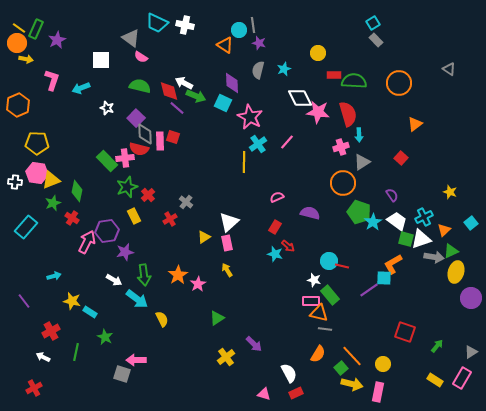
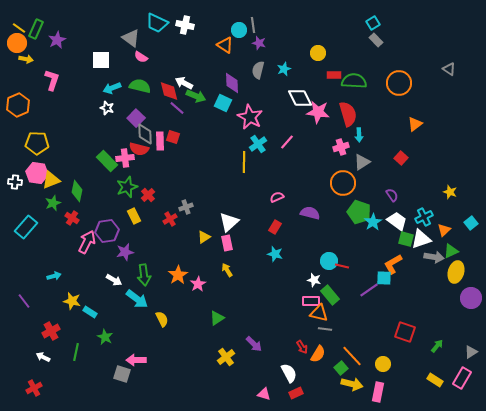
cyan arrow at (81, 88): moved 31 px right
gray cross at (186, 202): moved 5 px down; rotated 32 degrees clockwise
red arrow at (288, 246): moved 14 px right, 101 px down; rotated 16 degrees clockwise
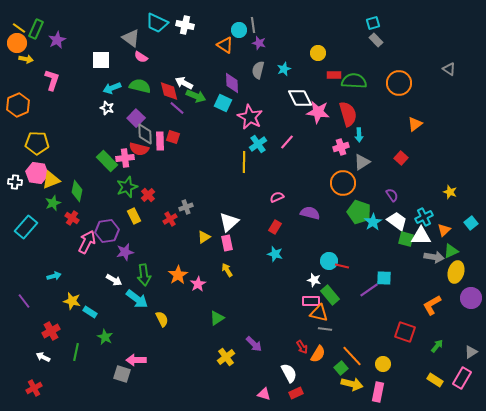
cyan square at (373, 23): rotated 16 degrees clockwise
white triangle at (421, 239): moved 3 px up; rotated 20 degrees clockwise
orange L-shape at (393, 264): moved 39 px right, 41 px down
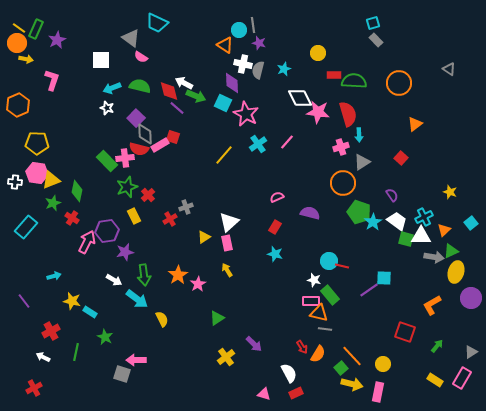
white cross at (185, 25): moved 58 px right, 39 px down
pink star at (250, 117): moved 4 px left, 3 px up
pink rectangle at (160, 141): moved 4 px down; rotated 60 degrees clockwise
yellow line at (244, 162): moved 20 px left, 7 px up; rotated 40 degrees clockwise
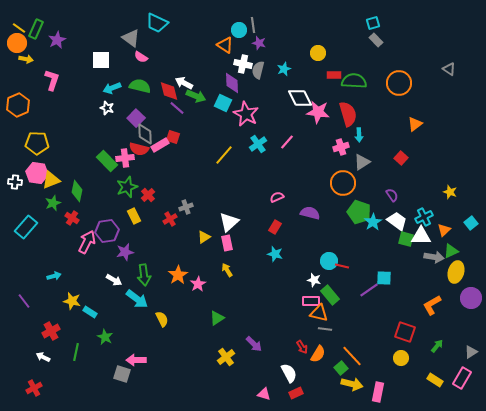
yellow circle at (383, 364): moved 18 px right, 6 px up
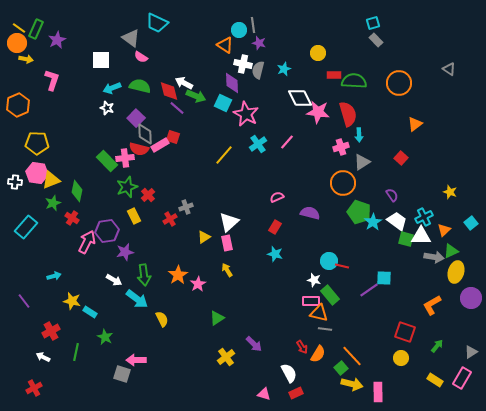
pink rectangle at (378, 392): rotated 12 degrees counterclockwise
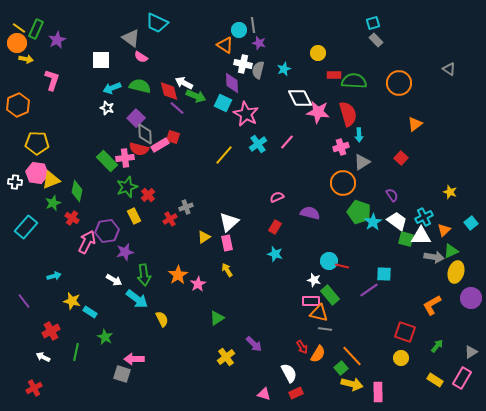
cyan square at (384, 278): moved 4 px up
pink arrow at (136, 360): moved 2 px left, 1 px up
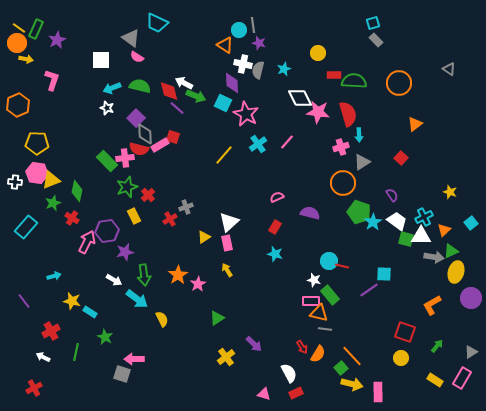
pink semicircle at (141, 57): moved 4 px left
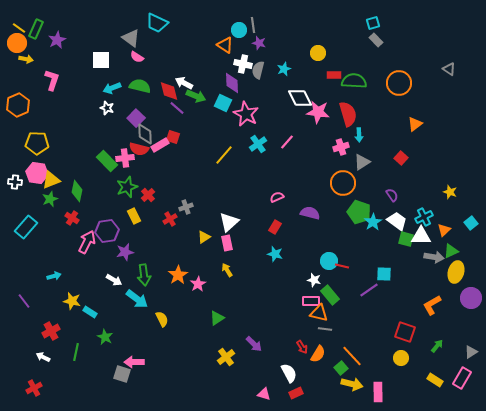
green star at (53, 203): moved 3 px left, 4 px up
pink arrow at (134, 359): moved 3 px down
